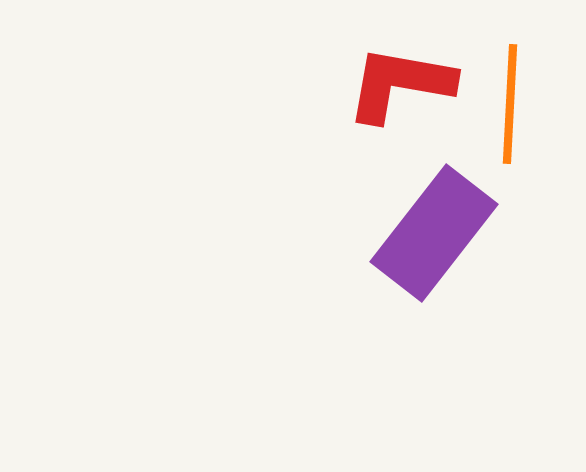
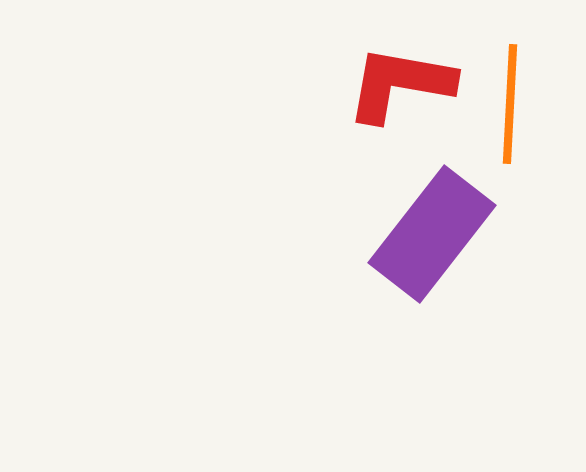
purple rectangle: moved 2 px left, 1 px down
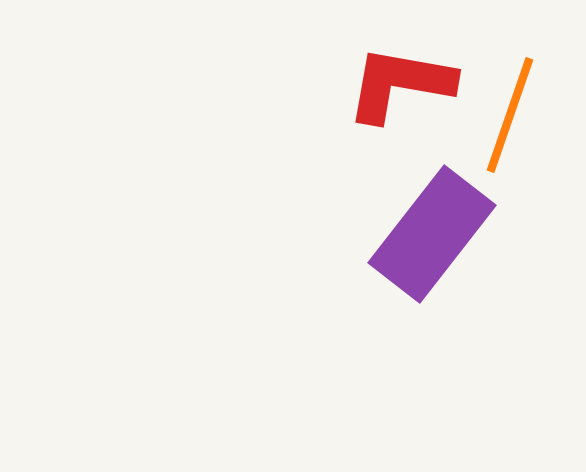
orange line: moved 11 px down; rotated 16 degrees clockwise
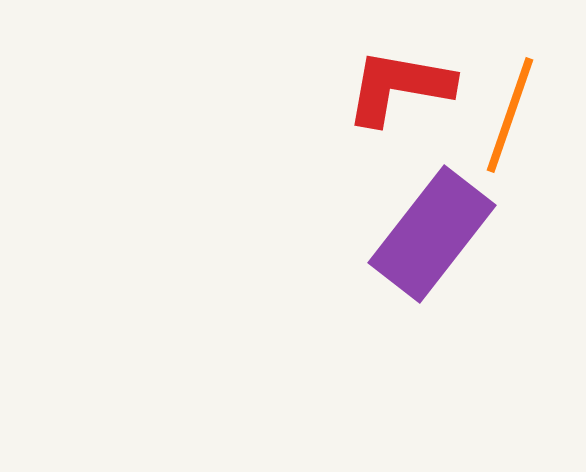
red L-shape: moved 1 px left, 3 px down
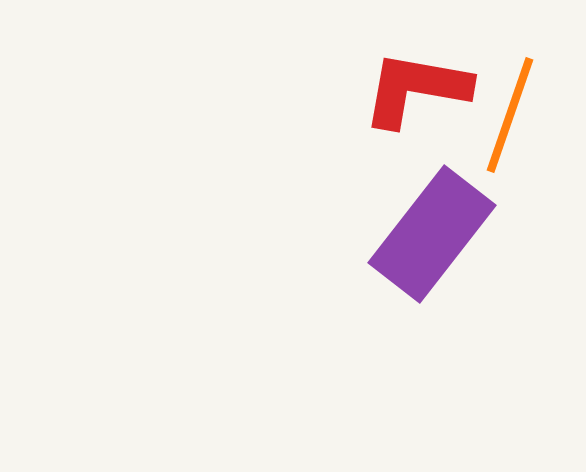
red L-shape: moved 17 px right, 2 px down
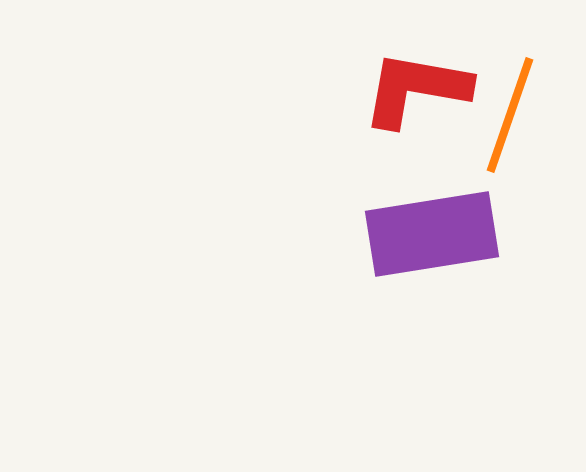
purple rectangle: rotated 43 degrees clockwise
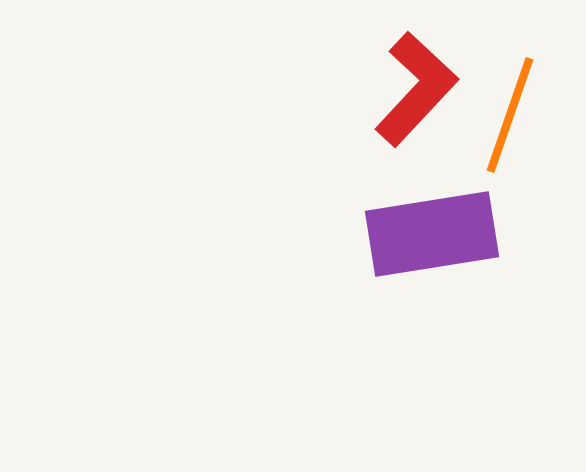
red L-shape: rotated 123 degrees clockwise
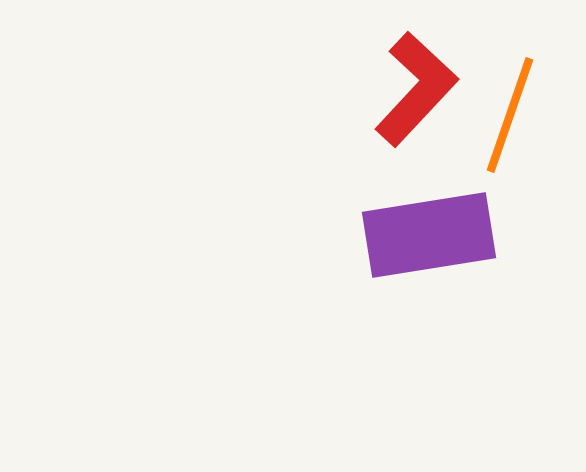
purple rectangle: moved 3 px left, 1 px down
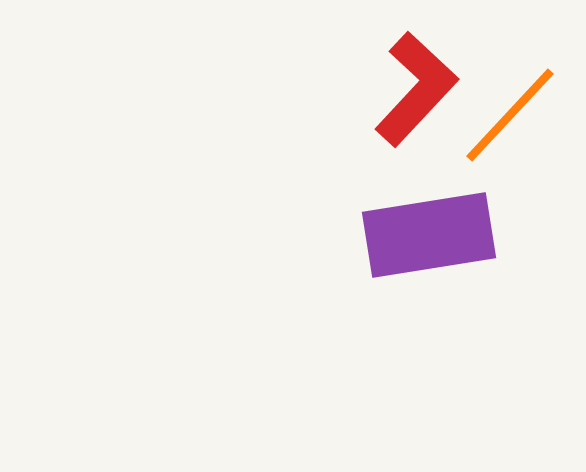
orange line: rotated 24 degrees clockwise
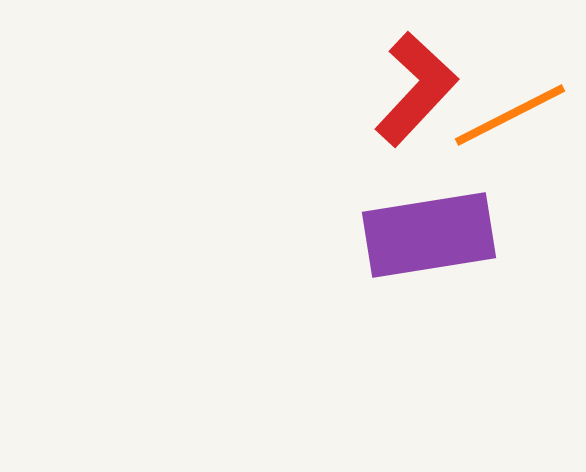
orange line: rotated 20 degrees clockwise
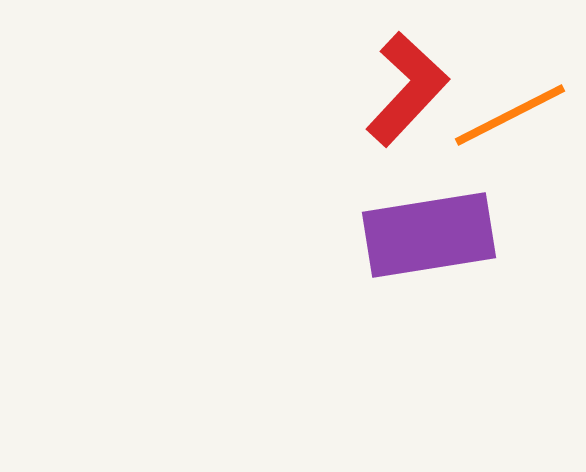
red L-shape: moved 9 px left
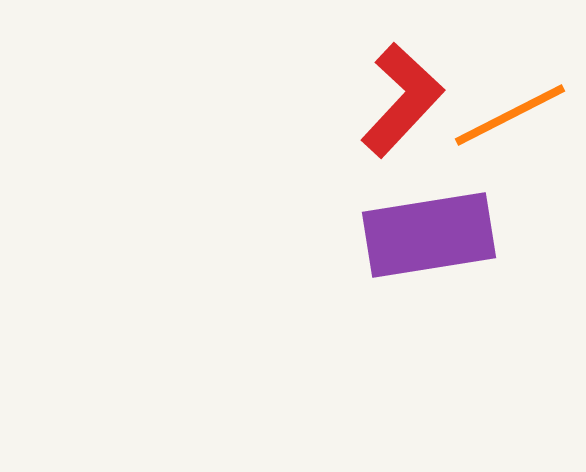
red L-shape: moved 5 px left, 11 px down
